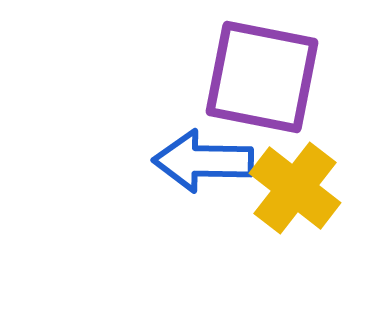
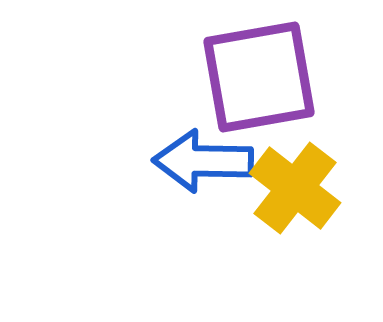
purple square: moved 3 px left; rotated 21 degrees counterclockwise
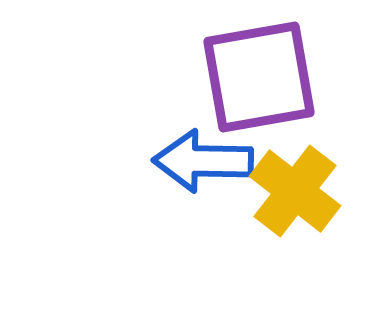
yellow cross: moved 3 px down
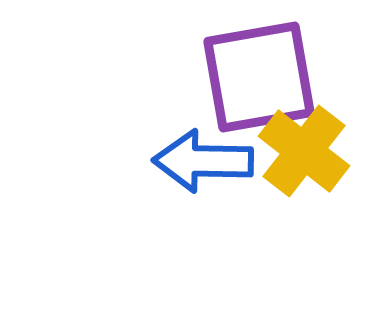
yellow cross: moved 9 px right, 40 px up
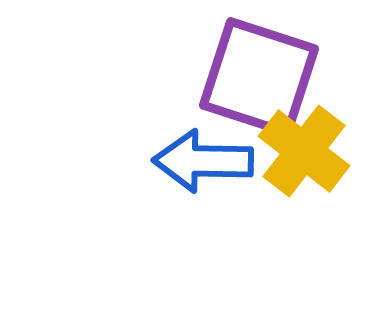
purple square: rotated 28 degrees clockwise
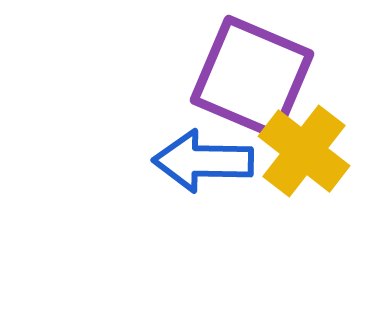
purple square: moved 7 px left; rotated 5 degrees clockwise
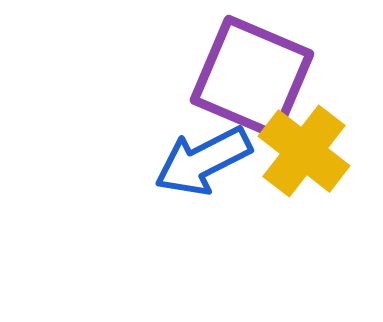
blue arrow: rotated 28 degrees counterclockwise
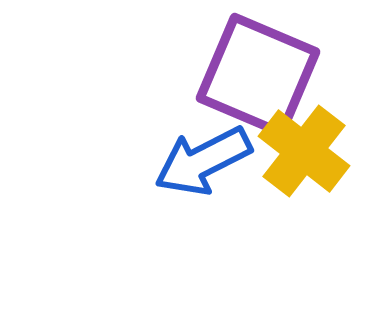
purple square: moved 6 px right, 2 px up
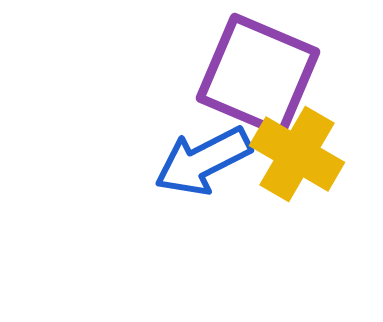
yellow cross: moved 7 px left, 3 px down; rotated 8 degrees counterclockwise
